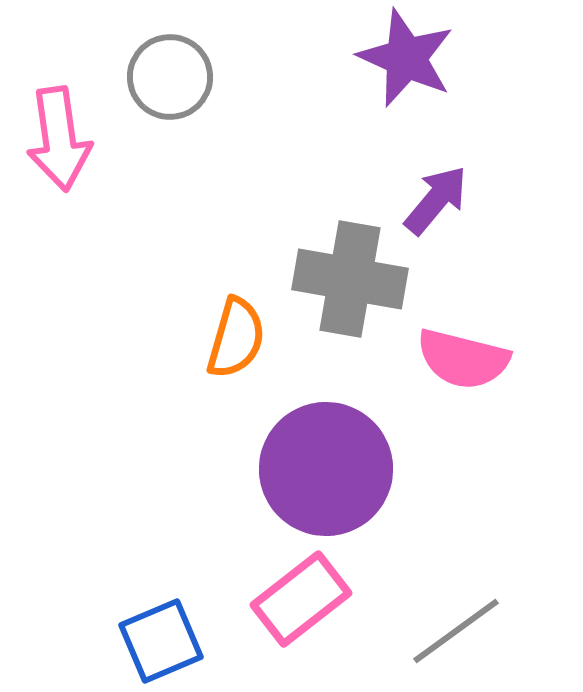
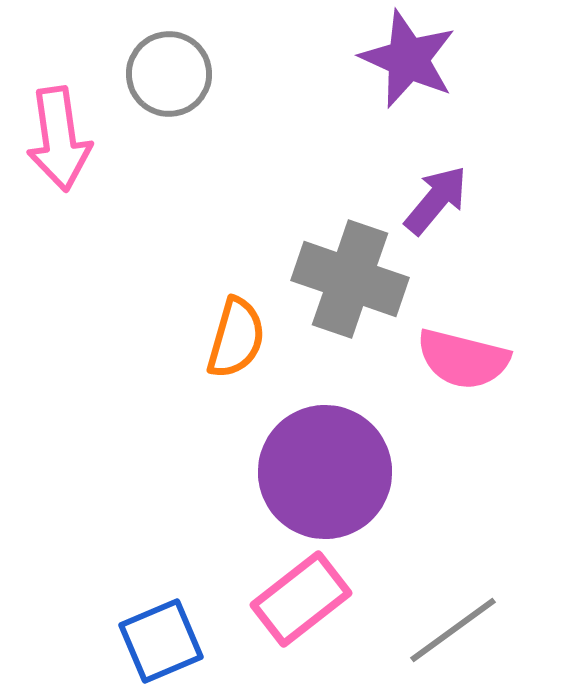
purple star: moved 2 px right, 1 px down
gray circle: moved 1 px left, 3 px up
gray cross: rotated 9 degrees clockwise
purple circle: moved 1 px left, 3 px down
gray line: moved 3 px left, 1 px up
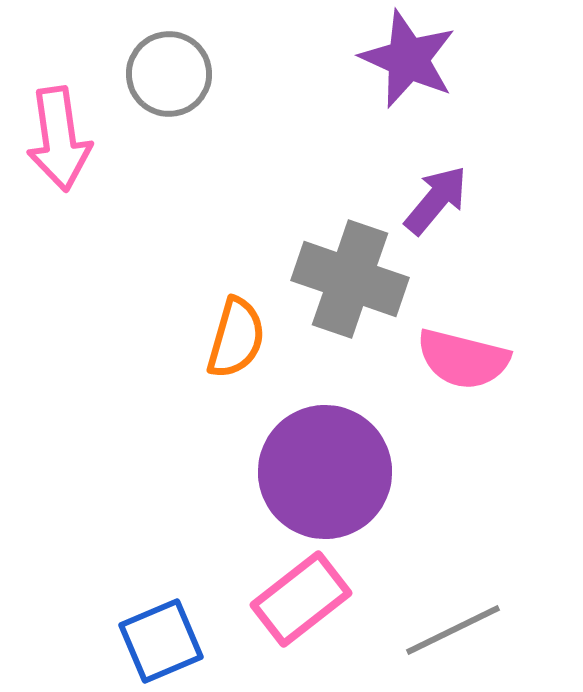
gray line: rotated 10 degrees clockwise
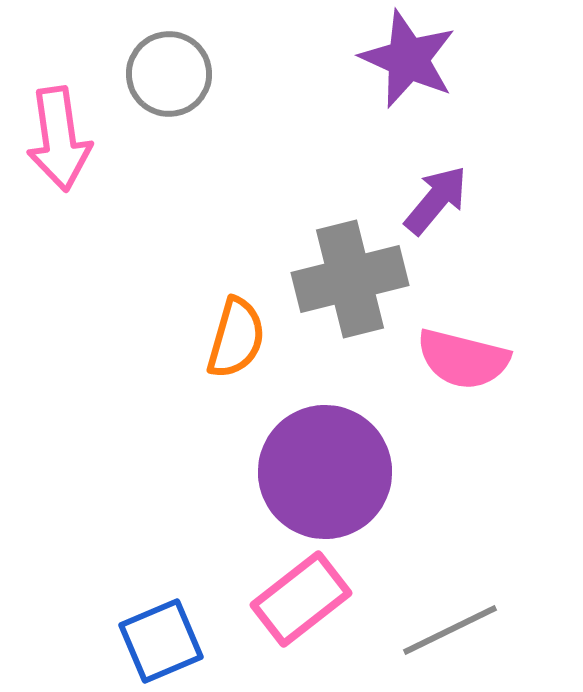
gray cross: rotated 33 degrees counterclockwise
gray line: moved 3 px left
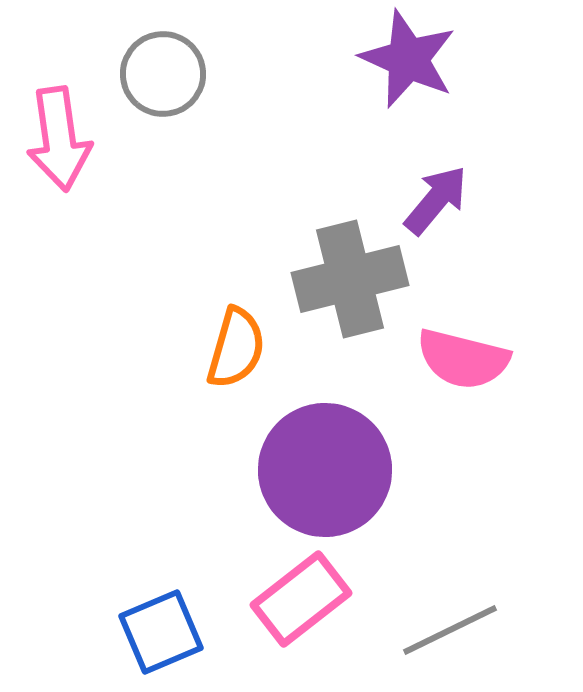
gray circle: moved 6 px left
orange semicircle: moved 10 px down
purple circle: moved 2 px up
blue square: moved 9 px up
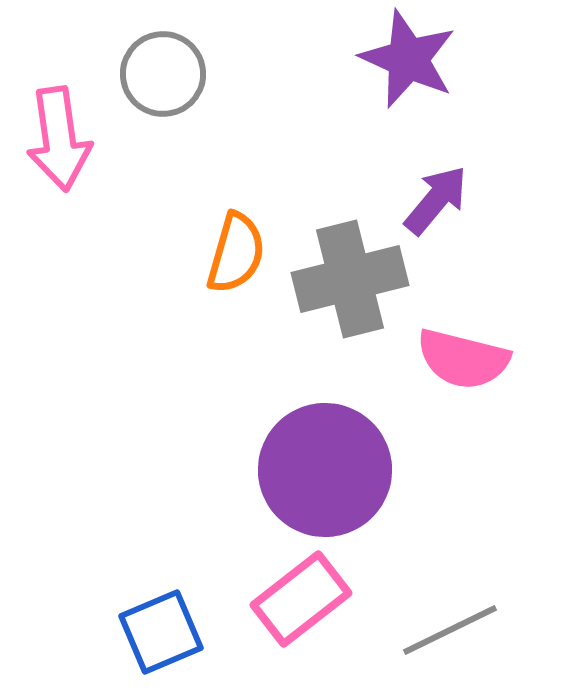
orange semicircle: moved 95 px up
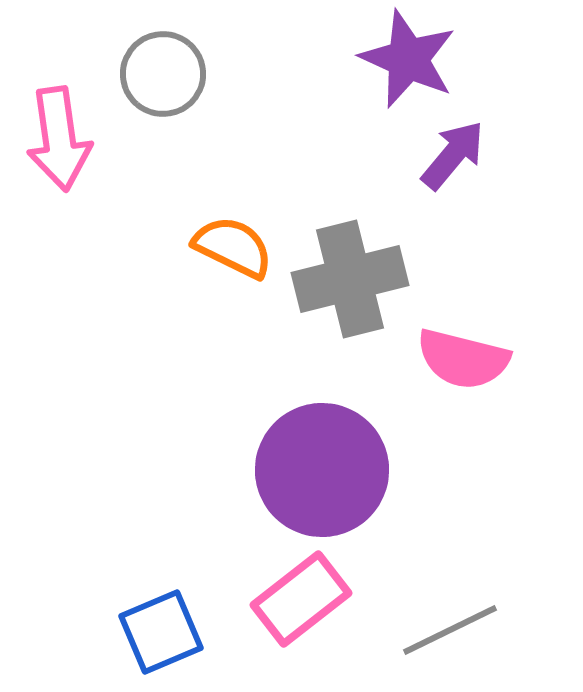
purple arrow: moved 17 px right, 45 px up
orange semicircle: moved 3 px left, 6 px up; rotated 80 degrees counterclockwise
purple circle: moved 3 px left
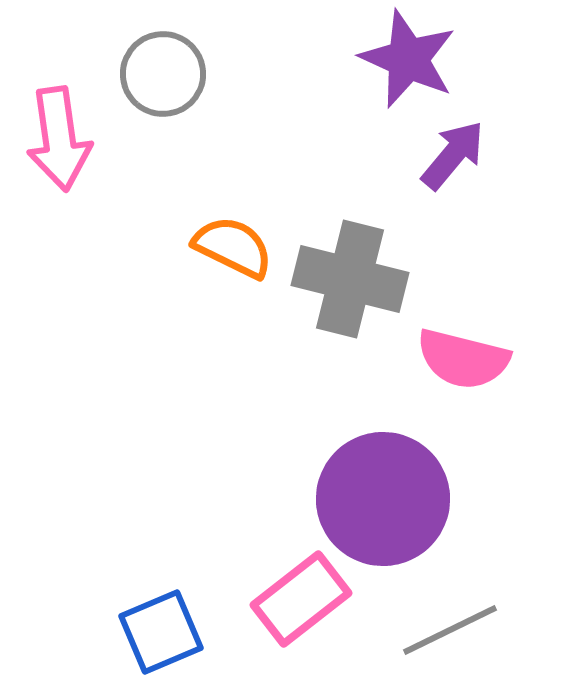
gray cross: rotated 28 degrees clockwise
purple circle: moved 61 px right, 29 px down
